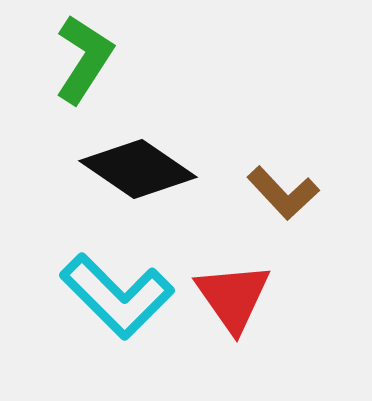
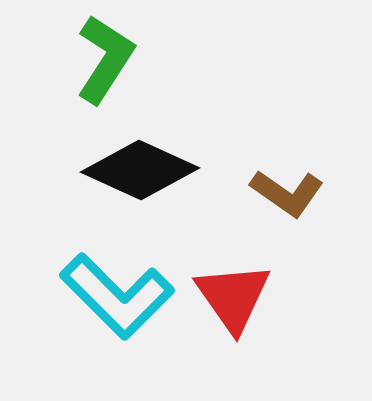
green L-shape: moved 21 px right
black diamond: moved 2 px right, 1 px down; rotated 10 degrees counterclockwise
brown L-shape: moved 4 px right; rotated 12 degrees counterclockwise
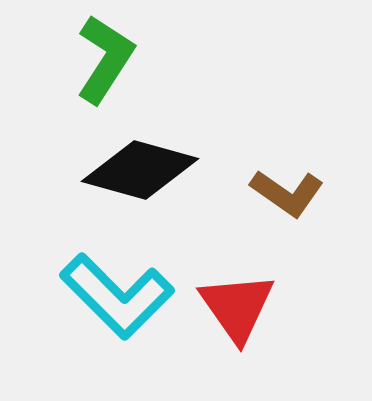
black diamond: rotated 9 degrees counterclockwise
red triangle: moved 4 px right, 10 px down
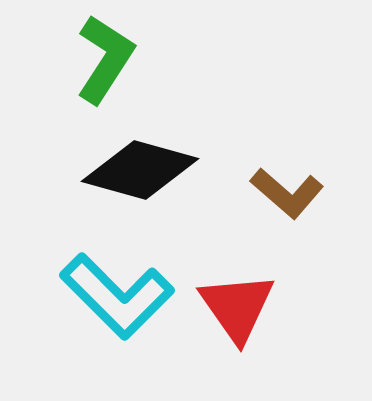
brown L-shape: rotated 6 degrees clockwise
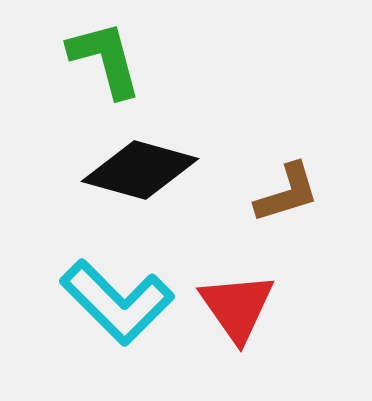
green L-shape: rotated 48 degrees counterclockwise
brown L-shape: rotated 58 degrees counterclockwise
cyan L-shape: moved 6 px down
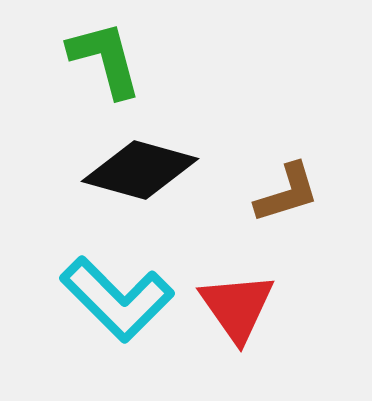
cyan L-shape: moved 3 px up
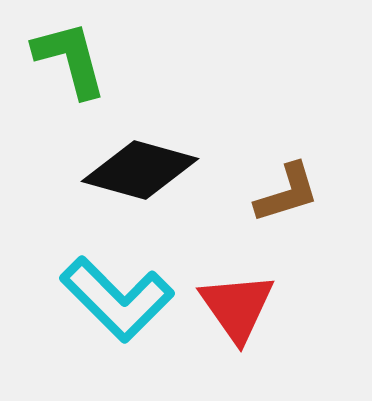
green L-shape: moved 35 px left
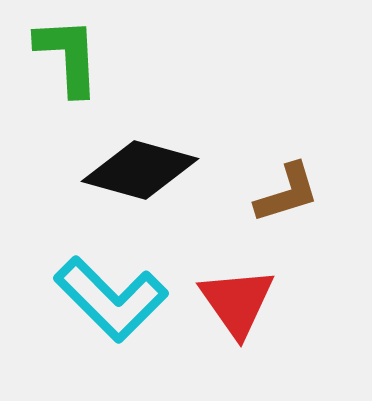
green L-shape: moved 2 px left, 3 px up; rotated 12 degrees clockwise
cyan L-shape: moved 6 px left
red triangle: moved 5 px up
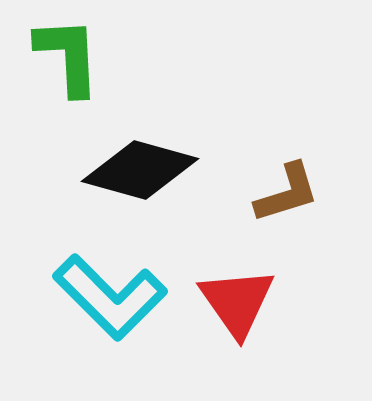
cyan L-shape: moved 1 px left, 2 px up
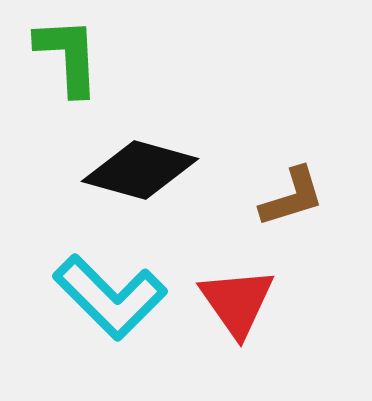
brown L-shape: moved 5 px right, 4 px down
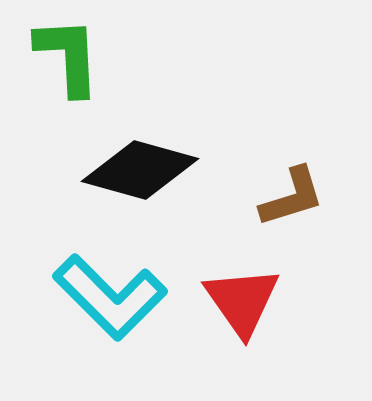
red triangle: moved 5 px right, 1 px up
